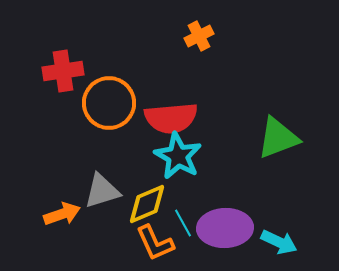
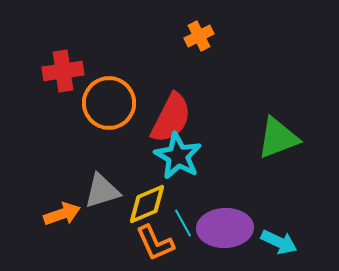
red semicircle: rotated 58 degrees counterclockwise
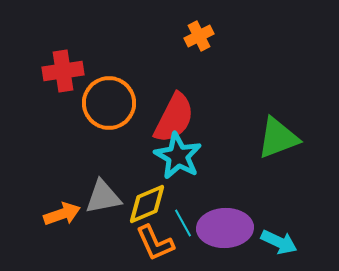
red semicircle: moved 3 px right
gray triangle: moved 1 px right, 6 px down; rotated 6 degrees clockwise
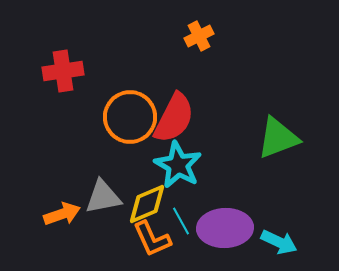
orange circle: moved 21 px right, 14 px down
cyan star: moved 9 px down
cyan line: moved 2 px left, 2 px up
orange L-shape: moved 3 px left, 4 px up
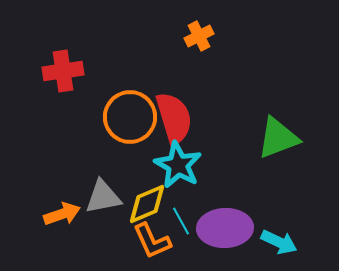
red semicircle: rotated 44 degrees counterclockwise
orange L-shape: moved 2 px down
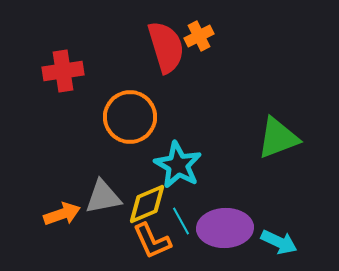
red semicircle: moved 8 px left, 71 px up
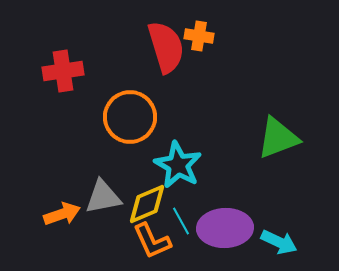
orange cross: rotated 36 degrees clockwise
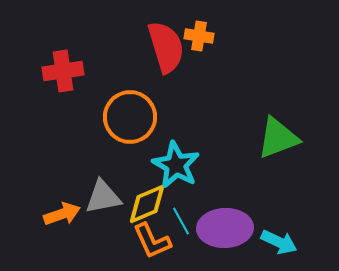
cyan star: moved 2 px left
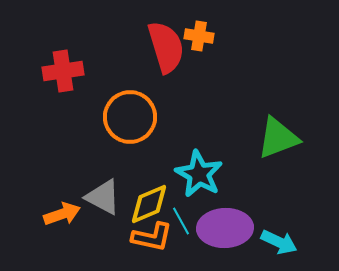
cyan star: moved 23 px right, 9 px down
gray triangle: rotated 39 degrees clockwise
yellow diamond: moved 2 px right
orange L-shape: moved 4 px up; rotated 54 degrees counterclockwise
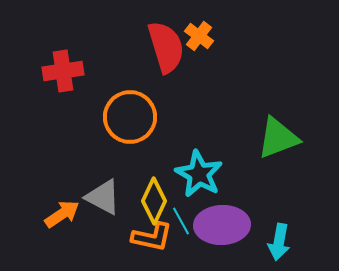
orange cross: rotated 28 degrees clockwise
yellow diamond: moved 5 px right, 3 px up; rotated 42 degrees counterclockwise
orange arrow: rotated 15 degrees counterclockwise
purple ellipse: moved 3 px left, 3 px up
cyan arrow: rotated 75 degrees clockwise
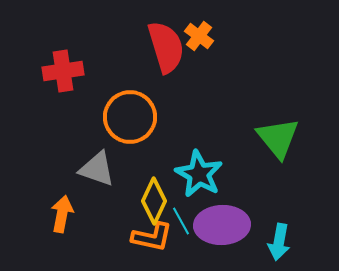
green triangle: rotated 48 degrees counterclockwise
gray triangle: moved 6 px left, 28 px up; rotated 9 degrees counterclockwise
orange arrow: rotated 45 degrees counterclockwise
